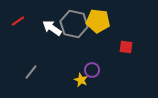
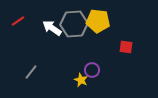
gray hexagon: rotated 16 degrees counterclockwise
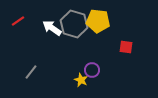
gray hexagon: rotated 20 degrees clockwise
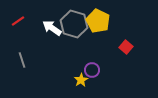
yellow pentagon: rotated 20 degrees clockwise
red square: rotated 32 degrees clockwise
gray line: moved 9 px left, 12 px up; rotated 56 degrees counterclockwise
yellow star: rotated 16 degrees clockwise
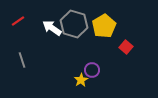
yellow pentagon: moved 6 px right, 5 px down; rotated 15 degrees clockwise
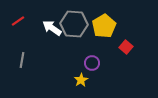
gray hexagon: rotated 12 degrees counterclockwise
gray line: rotated 28 degrees clockwise
purple circle: moved 7 px up
